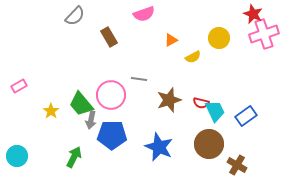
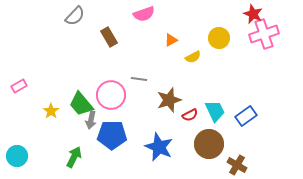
red semicircle: moved 11 px left, 12 px down; rotated 42 degrees counterclockwise
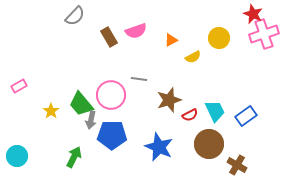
pink semicircle: moved 8 px left, 17 px down
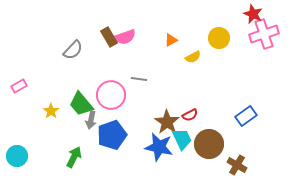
gray semicircle: moved 2 px left, 34 px down
pink semicircle: moved 11 px left, 6 px down
brown star: moved 2 px left, 22 px down; rotated 20 degrees counterclockwise
cyan trapezoid: moved 33 px left, 28 px down
blue pentagon: rotated 20 degrees counterclockwise
blue star: rotated 12 degrees counterclockwise
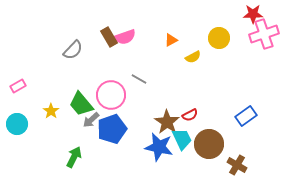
red star: rotated 24 degrees counterclockwise
gray line: rotated 21 degrees clockwise
pink rectangle: moved 1 px left
gray arrow: rotated 36 degrees clockwise
blue pentagon: moved 6 px up
cyan circle: moved 32 px up
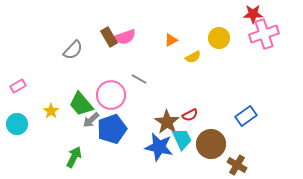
brown circle: moved 2 px right
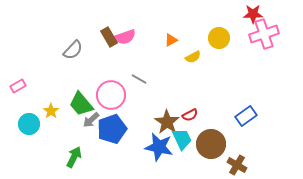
cyan circle: moved 12 px right
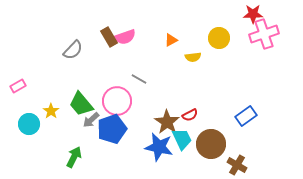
yellow semicircle: rotated 21 degrees clockwise
pink circle: moved 6 px right, 6 px down
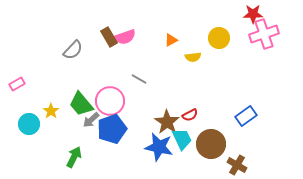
pink rectangle: moved 1 px left, 2 px up
pink circle: moved 7 px left
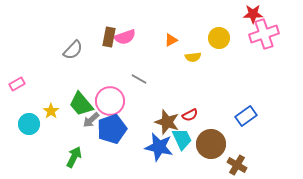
brown rectangle: rotated 42 degrees clockwise
brown star: rotated 15 degrees counterclockwise
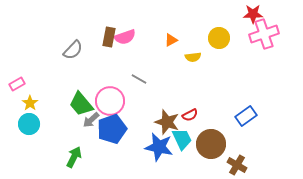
yellow star: moved 21 px left, 8 px up
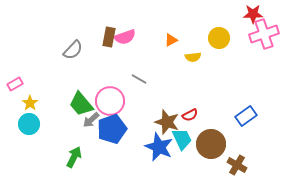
pink rectangle: moved 2 px left
blue star: rotated 12 degrees clockwise
